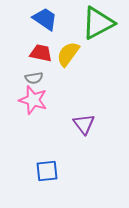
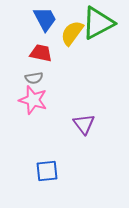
blue trapezoid: rotated 28 degrees clockwise
yellow semicircle: moved 4 px right, 21 px up
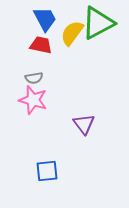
red trapezoid: moved 8 px up
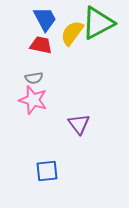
purple triangle: moved 5 px left
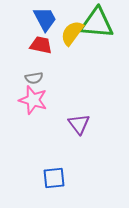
green triangle: moved 1 px left; rotated 33 degrees clockwise
blue square: moved 7 px right, 7 px down
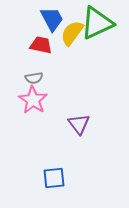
blue trapezoid: moved 7 px right
green triangle: rotated 30 degrees counterclockwise
pink star: rotated 16 degrees clockwise
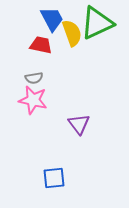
yellow semicircle: rotated 124 degrees clockwise
pink star: rotated 20 degrees counterclockwise
